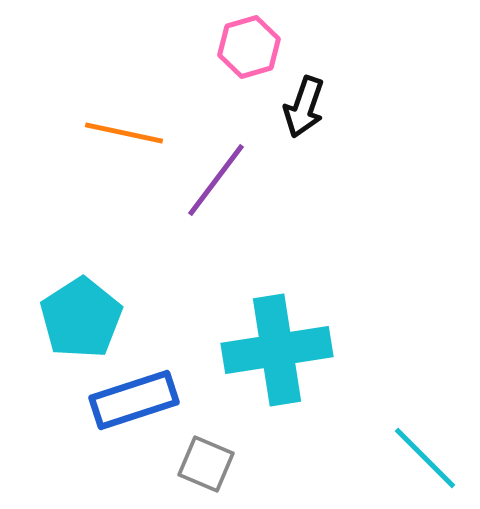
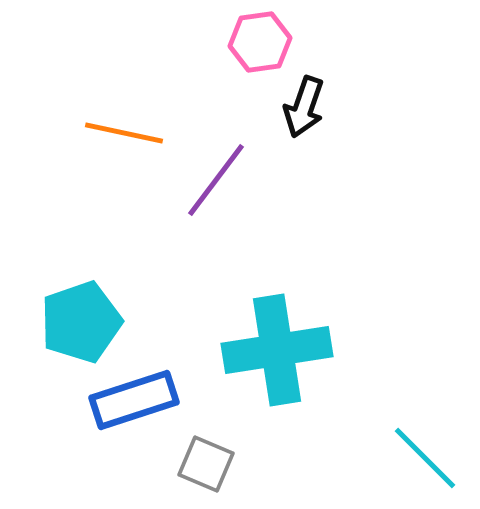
pink hexagon: moved 11 px right, 5 px up; rotated 8 degrees clockwise
cyan pentagon: moved 4 px down; rotated 14 degrees clockwise
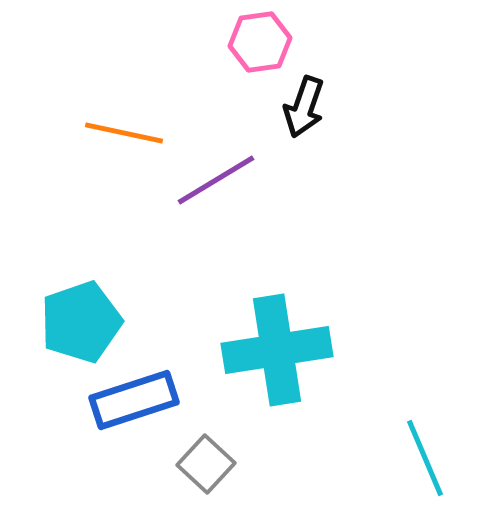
purple line: rotated 22 degrees clockwise
cyan line: rotated 22 degrees clockwise
gray square: rotated 20 degrees clockwise
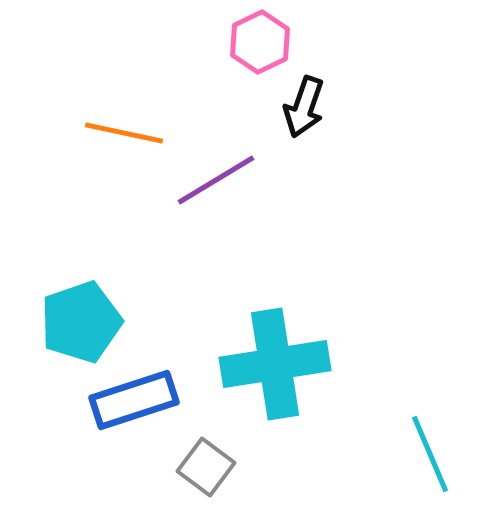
pink hexagon: rotated 18 degrees counterclockwise
cyan cross: moved 2 px left, 14 px down
cyan line: moved 5 px right, 4 px up
gray square: moved 3 px down; rotated 6 degrees counterclockwise
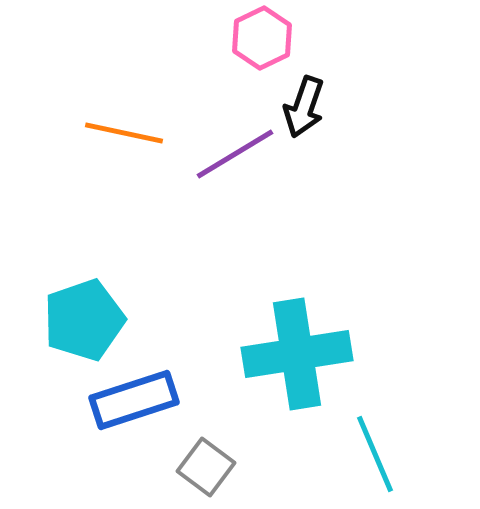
pink hexagon: moved 2 px right, 4 px up
purple line: moved 19 px right, 26 px up
cyan pentagon: moved 3 px right, 2 px up
cyan cross: moved 22 px right, 10 px up
cyan line: moved 55 px left
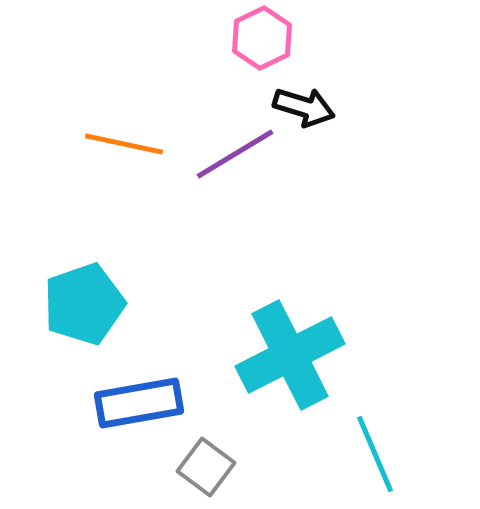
black arrow: rotated 92 degrees counterclockwise
orange line: moved 11 px down
cyan pentagon: moved 16 px up
cyan cross: moved 7 px left, 1 px down; rotated 18 degrees counterclockwise
blue rectangle: moved 5 px right, 3 px down; rotated 8 degrees clockwise
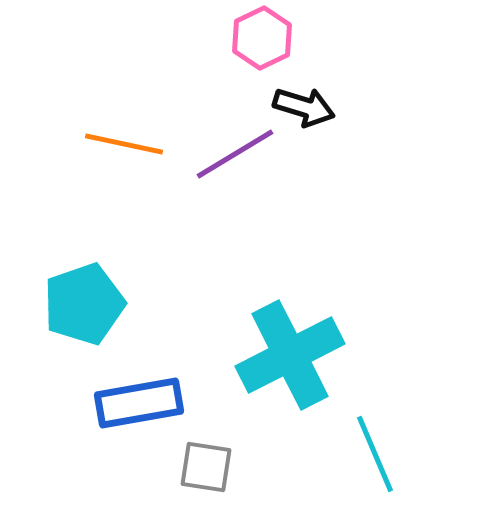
gray square: rotated 28 degrees counterclockwise
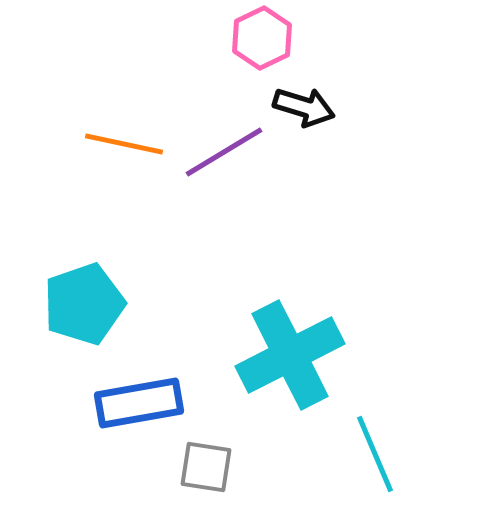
purple line: moved 11 px left, 2 px up
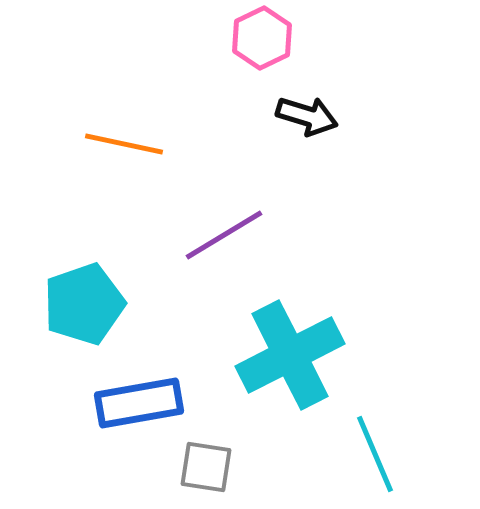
black arrow: moved 3 px right, 9 px down
purple line: moved 83 px down
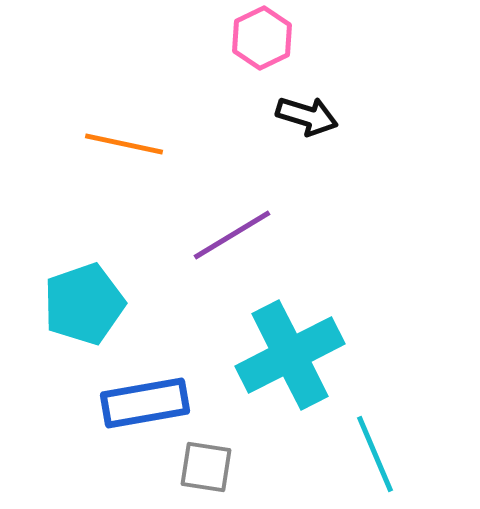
purple line: moved 8 px right
blue rectangle: moved 6 px right
